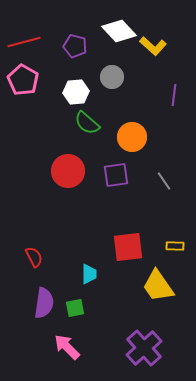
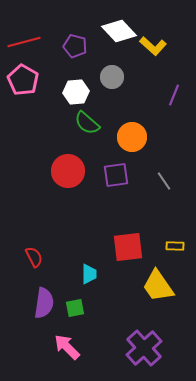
purple line: rotated 15 degrees clockwise
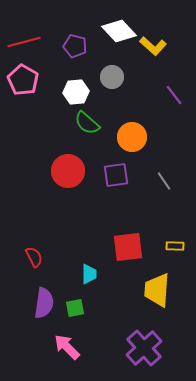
purple line: rotated 60 degrees counterclockwise
yellow trapezoid: moved 1 px left, 4 px down; rotated 39 degrees clockwise
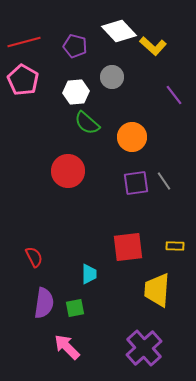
purple square: moved 20 px right, 8 px down
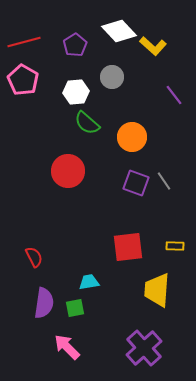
purple pentagon: moved 1 px up; rotated 25 degrees clockwise
purple square: rotated 28 degrees clockwise
cyan trapezoid: moved 8 px down; rotated 100 degrees counterclockwise
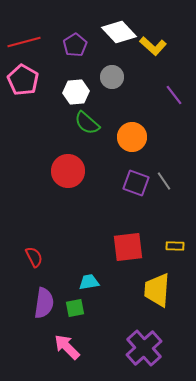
white diamond: moved 1 px down
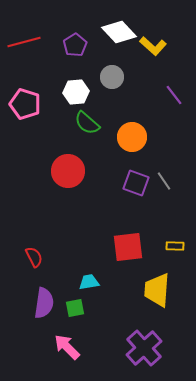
pink pentagon: moved 2 px right, 24 px down; rotated 12 degrees counterclockwise
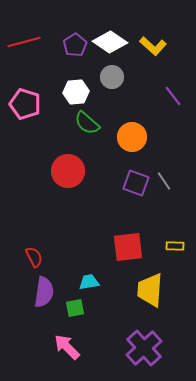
white diamond: moved 9 px left, 10 px down; rotated 12 degrees counterclockwise
purple line: moved 1 px left, 1 px down
yellow trapezoid: moved 7 px left
purple semicircle: moved 11 px up
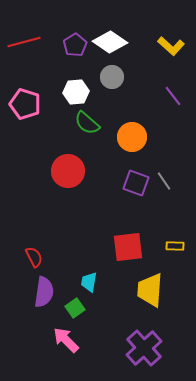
yellow L-shape: moved 18 px right
cyan trapezoid: rotated 70 degrees counterclockwise
green square: rotated 24 degrees counterclockwise
pink arrow: moved 1 px left, 7 px up
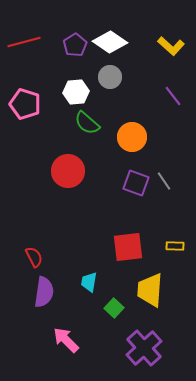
gray circle: moved 2 px left
green square: moved 39 px right; rotated 12 degrees counterclockwise
